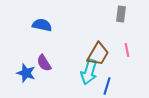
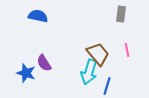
blue semicircle: moved 4 px left, 9 px up
brown trapezoid: rotated 70 degrees counterclockwise
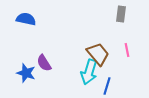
blue semicircle: moved 12 px left, 3 px down
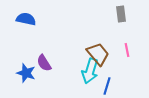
gray rectangle: rotated 14 degrees counterclockwise
cyan arrow: moved 1 px right, 1 px up
